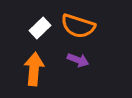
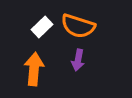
white rectangle: moved 2 px right, 1 px up
purple arrow: rotated 80 degrees clockwise
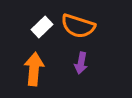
purple arrow: moved 3 px right, 3 px down
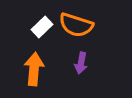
orange semicircle: moved 2 px left, 1 px up
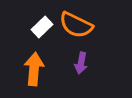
orange semicircle: rotated 8 degrees clockwise
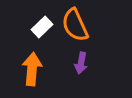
orange semicircle: moved 1 px left; rotated 40 degrees clockwise
orange arrow: moved 2 px left
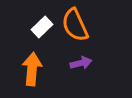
purple arrow: rotated 115 degrees counterclockwise
